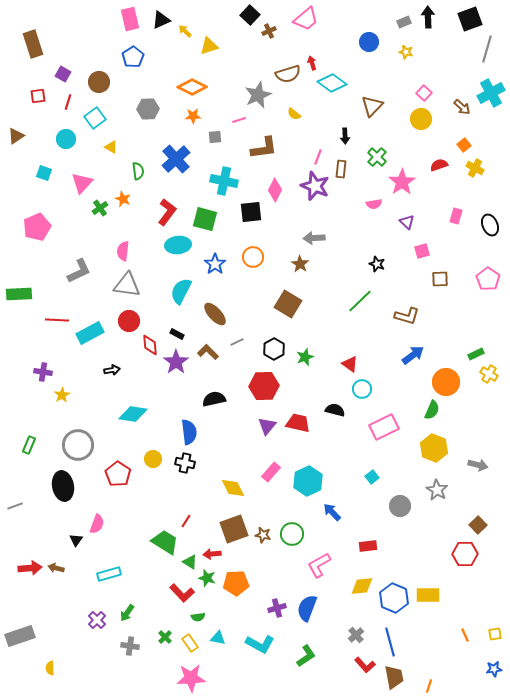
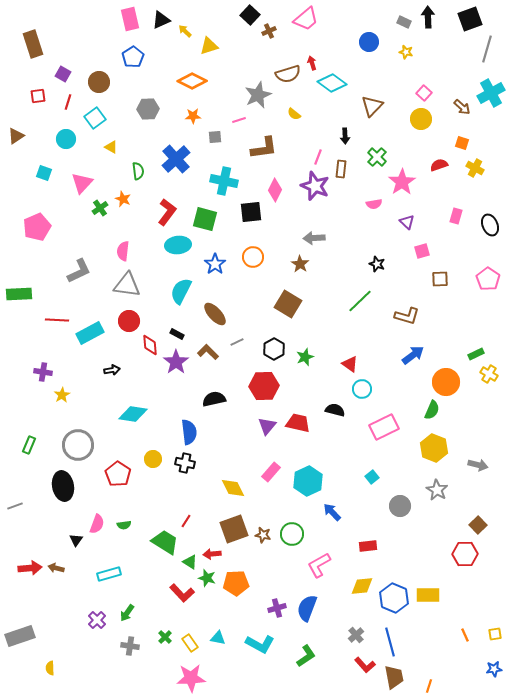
gray rectangle at (404, 22): rotated 48 degrees clockwise
orange diamond at (192, 87): moved 6 px up
orange square at (464, 145): moved 2 px left, 2 px up; rotated 32 degrees counterclockwise
green semicircle at (198, 617): moved 74 px left, 92 px up
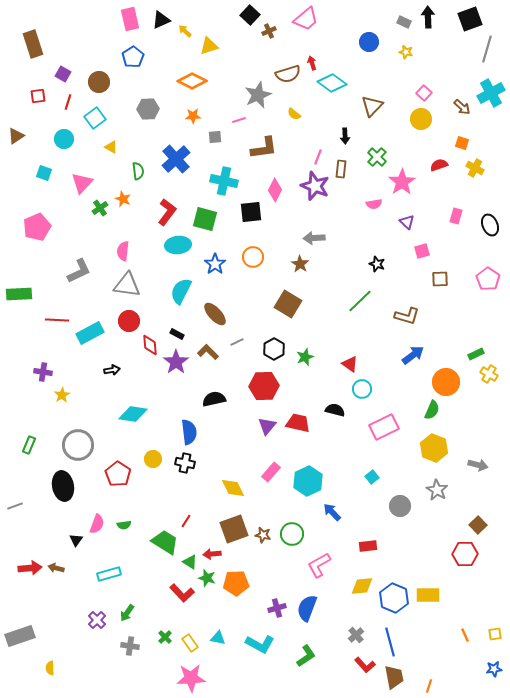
cyan circle at (66, 139): moved 2 px left
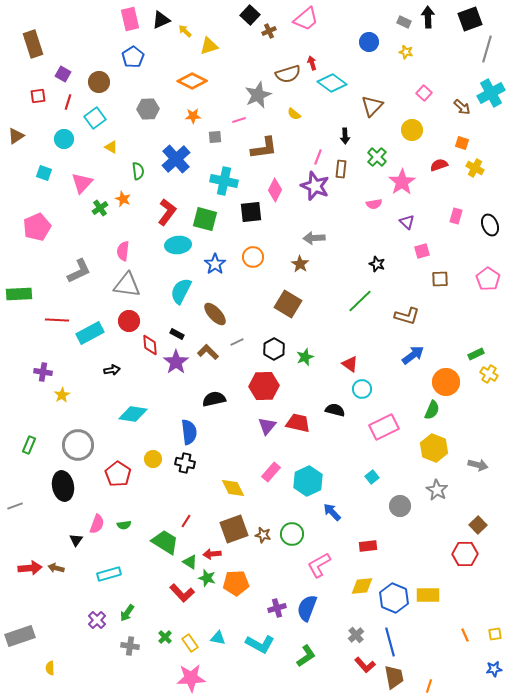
yellow circle at (421, 119): moved 9 px left, 11 px down
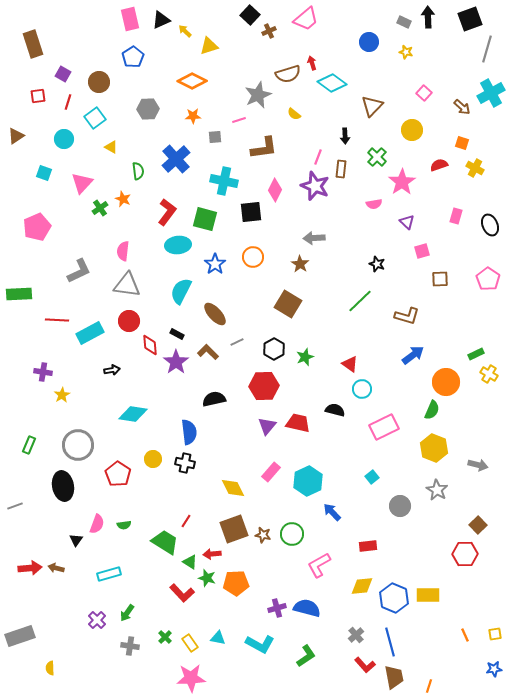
blue semicircle at (307, 608): rotated 84 degrees clockwise
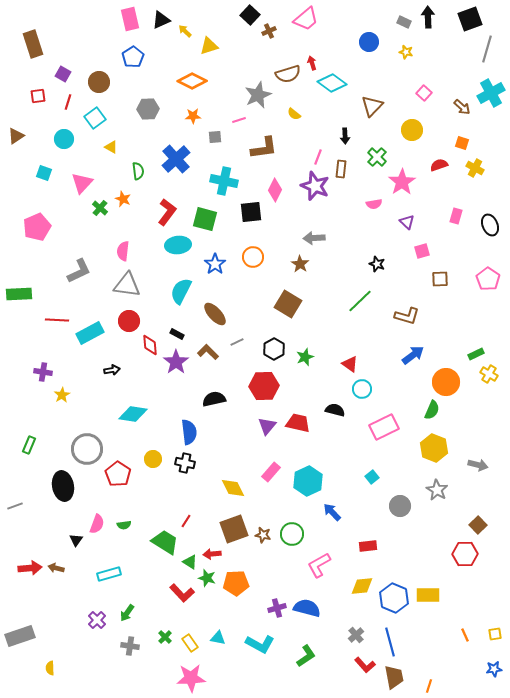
green cross at (100, 208): rotated 14 degrees counterclockwise
gray circle at (78, 445): moved 9 px right, 4 px down
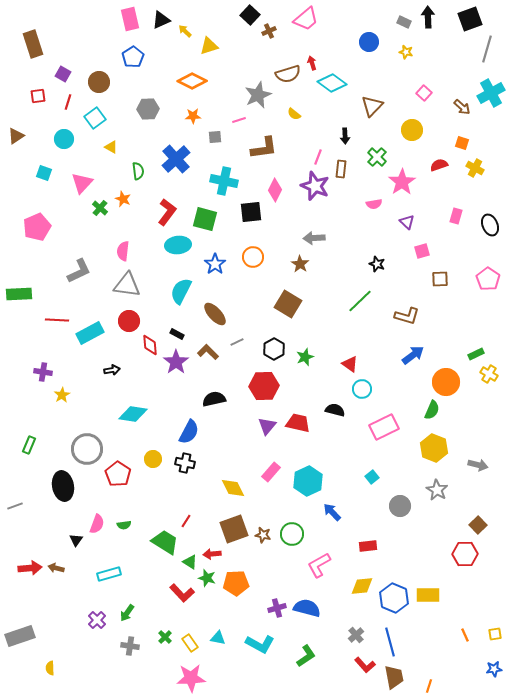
blue semicircle at (189, 432): rotated 35 degrees clockwise
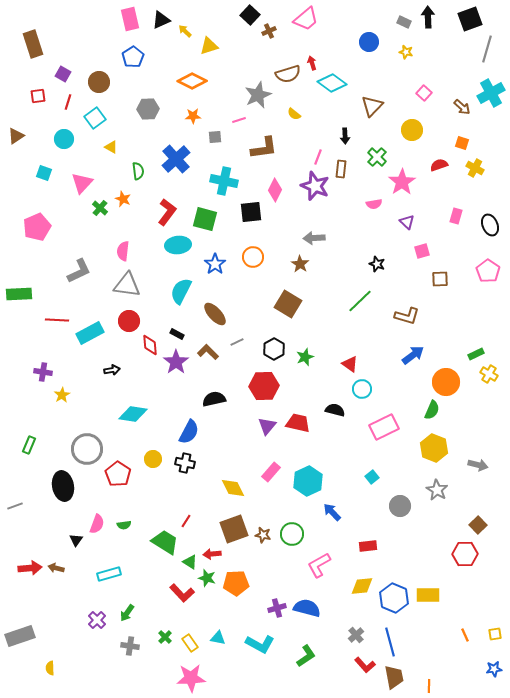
pink pentagon at (488, 279): moved 8 px up
orange line at (429, 686): rotated 16 degrees counterclockwise
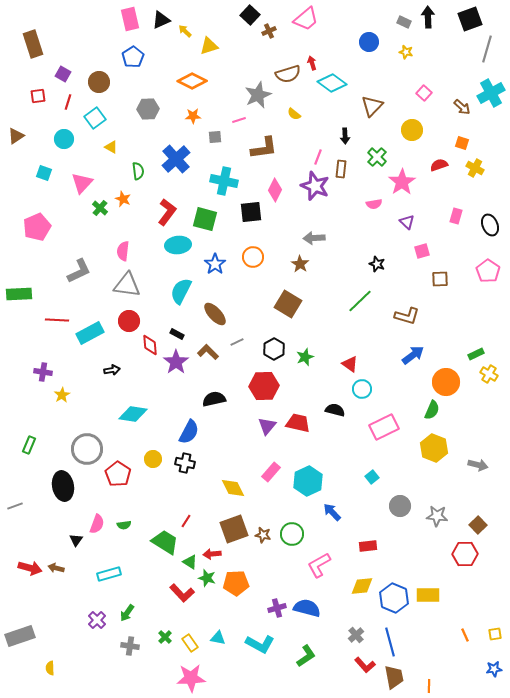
gray star at (437, 490): moved 26 px down; rotated 25 degrees counterclockwise
red arrow at (30, 568): rotated 20 degrees clockwise
